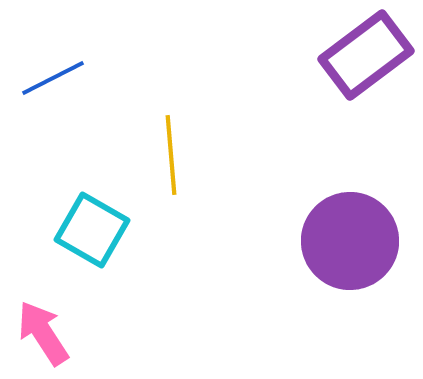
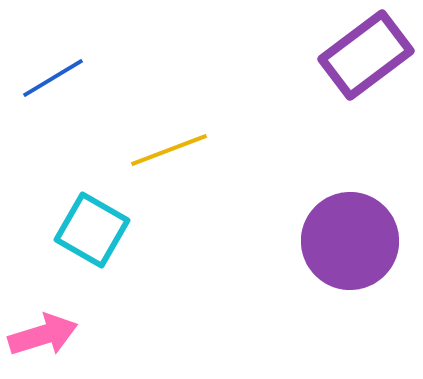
blue line: rotated 4 degrees counterclockwise
yellow line: moved 2 px left, 5 px up; rotated 74 degrees clockwise
pink arrow: moved 2 px down; rotated 106 degrees clockwise
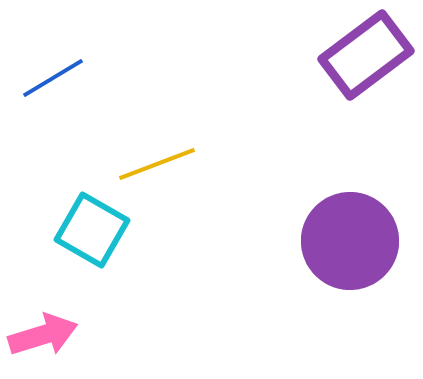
yellow line: moved 12 px left, 14 px down
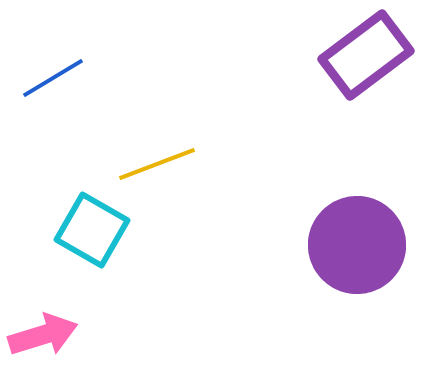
purple circle: moved 7 px right, 4 px down
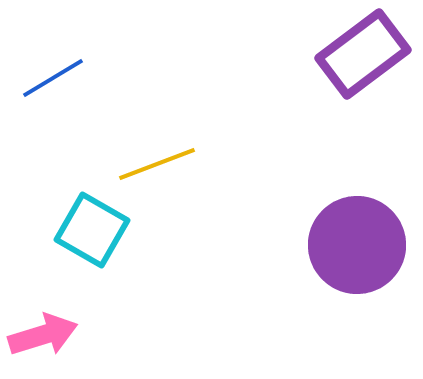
purple rectangle: moved 3 px left, 1 px up
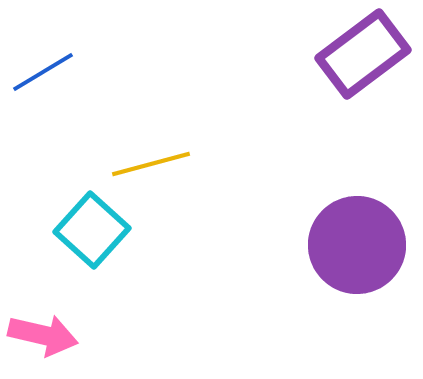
blue line: moved 10 px left, 6 px up
yellow line: moved 6 px left; rotated 6 degrees clockwise
cyan square: rotated 12 degrees clockwise
pink arrow: rotated 30 degrees clockwise
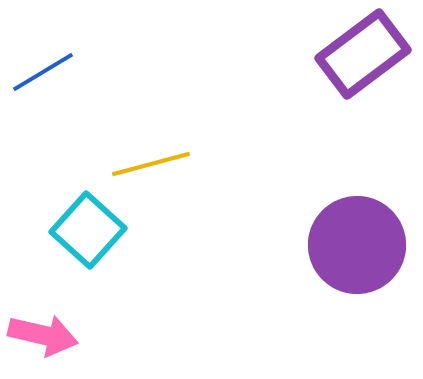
cyan square: moved 4 px left
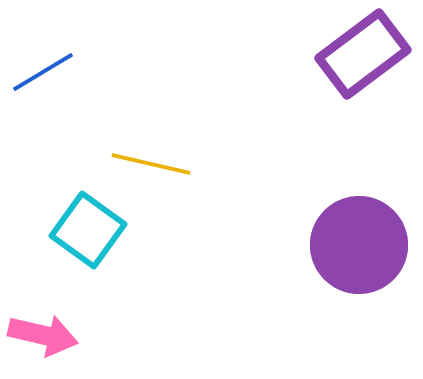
yellow line: rotated 28 degrees clockwise
cyan square: rotated 6 degrees counterclockwise
purple circle: moved 2 px right
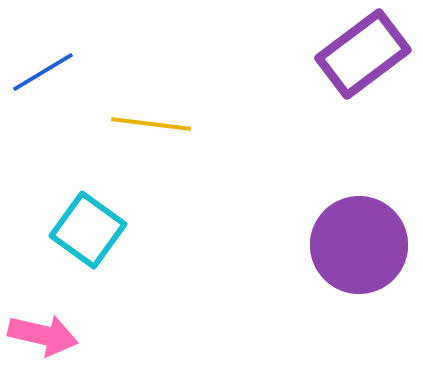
yellow line: moved 40 px up; rotated 6 degrees counterclockwise
